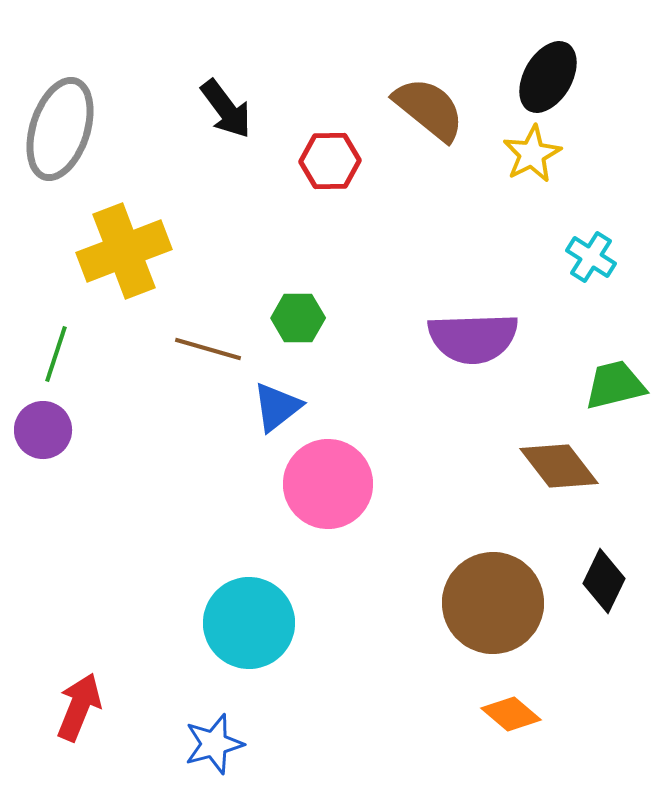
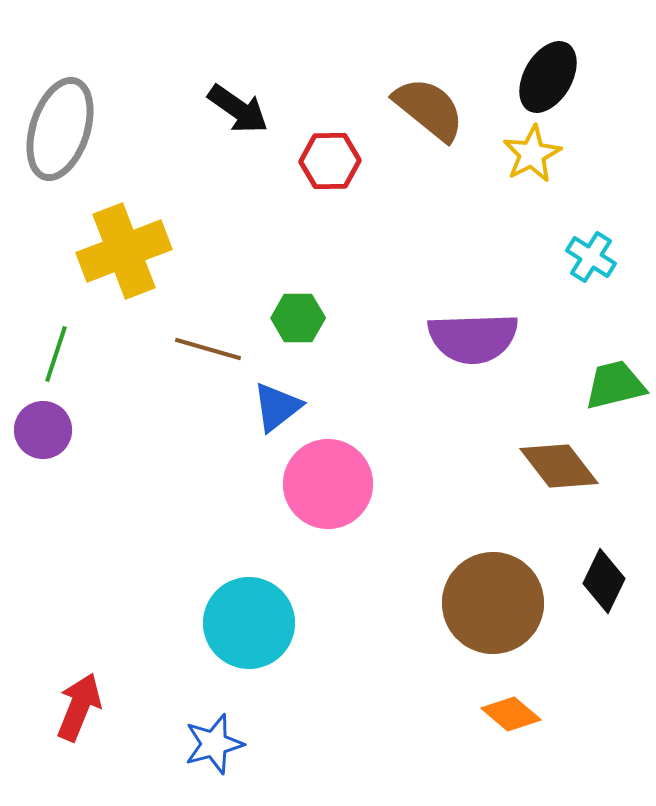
black arrow: moved 12 px right; rotated 18 degrees counterclockwise
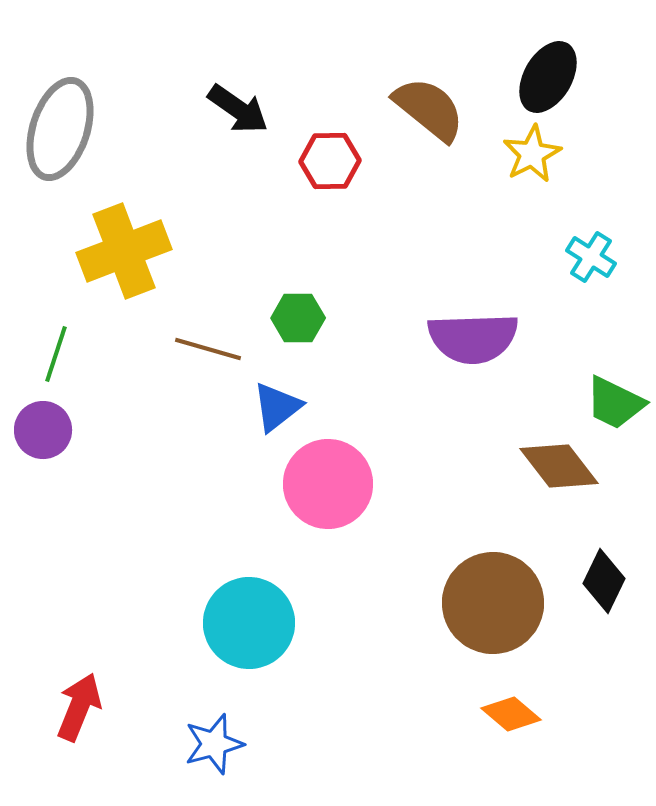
green trapezoid: moved 18 px down; rotated 140 degrees counterclockwise
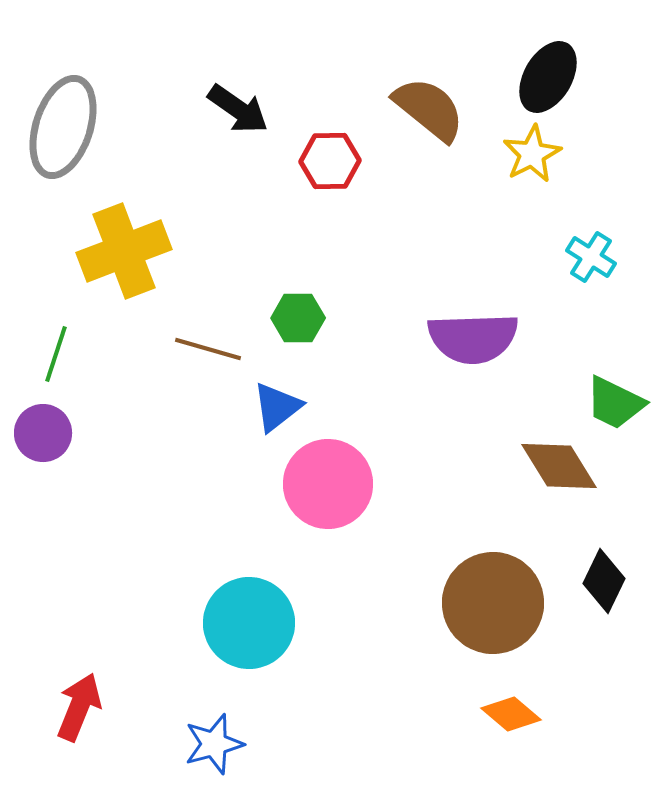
gray ellipse: moved 3 px right, 2 px up
purple circle: moved 3 px down
brown diamond: rotated 6 degrees clockwise
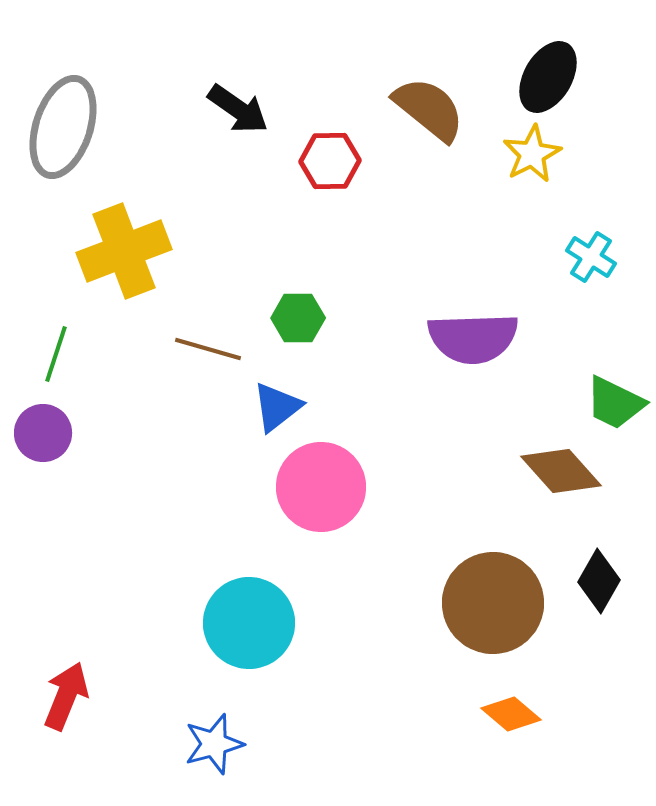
brown diamond: moved 2 px right, 5 px down; rotated 10 degrees counterclockwise
pink circle: moved 7 px left, 3 px down
black diamond: moved 5 px left; rotated 4 degrees clockwise
red arrow: moved 13 px left, 11 px up
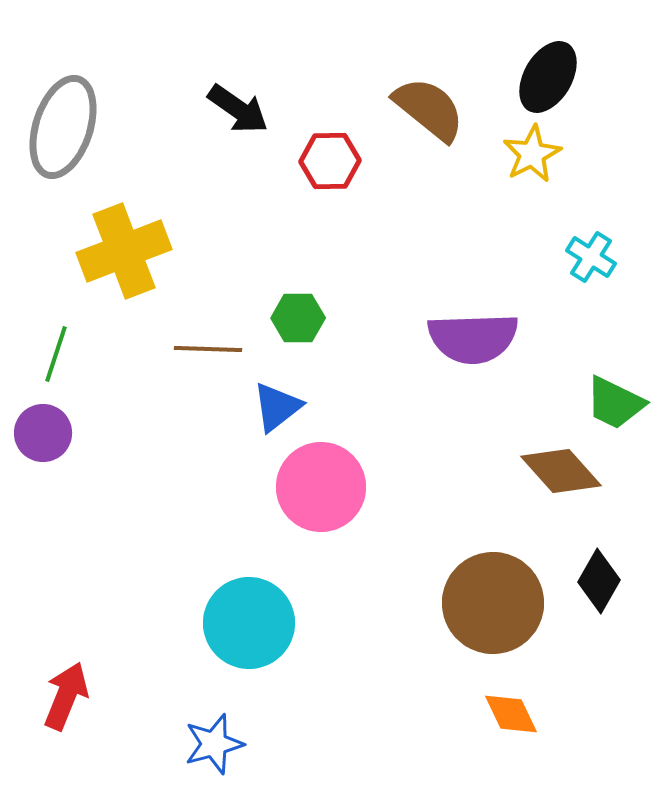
brown line: rotated 14 degrees counterclockwise
orange diamond: rotated 24 degrees clockwise
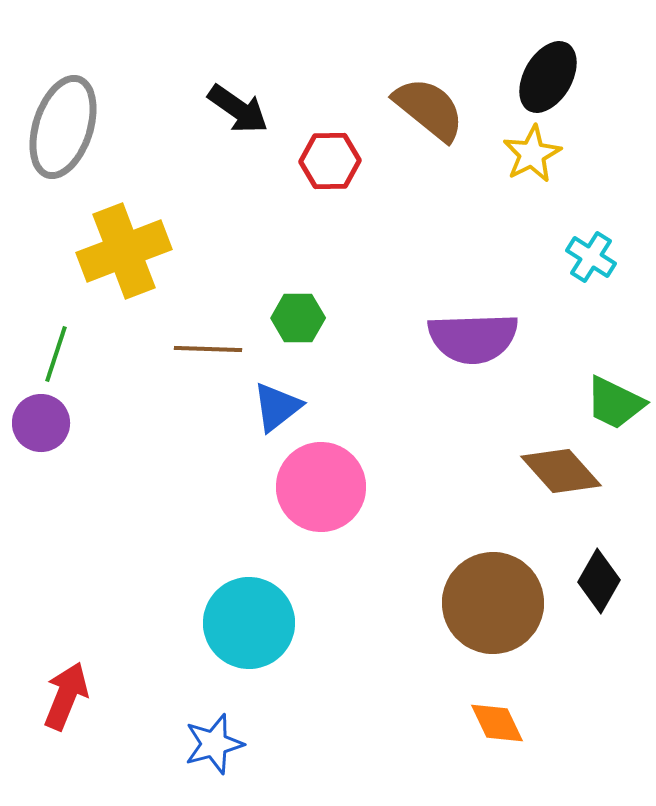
purple circle: moved 2 px left, 10 px up
orange diamond: moved 14 px left, 9 px down
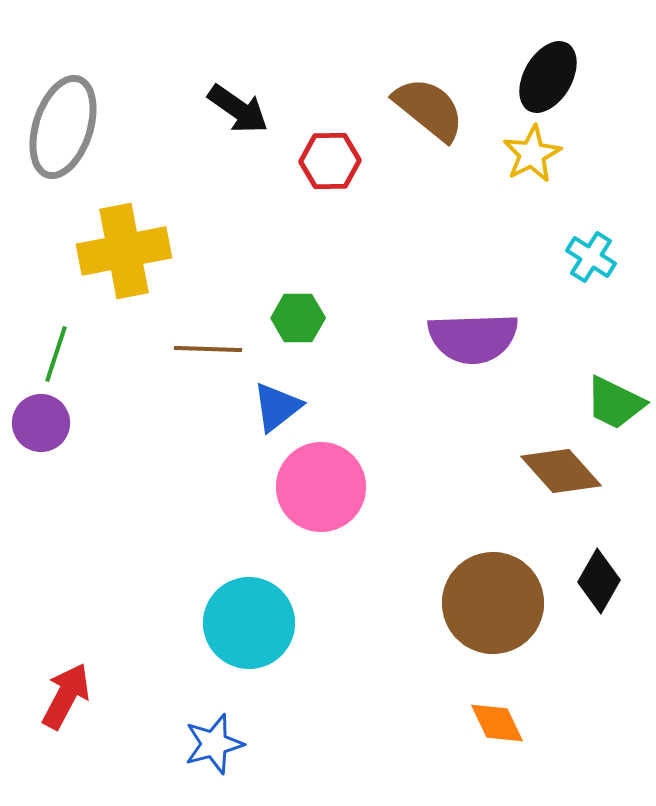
yellow cross: rotated 10 degrees clockwise
red arrow: rotated 6 degrees clockwise
